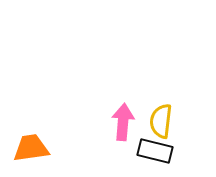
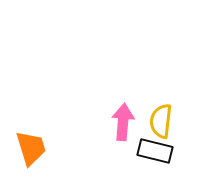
orange trapezoid: rotated 81 degrees clockwise
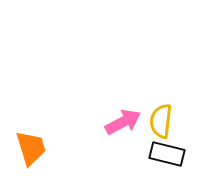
pink arrow: rotated 57 degrees clockwise
black rectangle: moved 12 px right, 3 px down
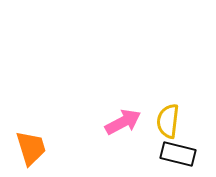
yellow semicircle: moved 7 px right
black rectangle: moved 11 px right
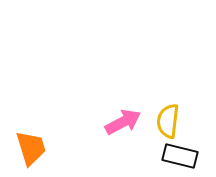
black rectangle: moved 2 px right, 2 px down
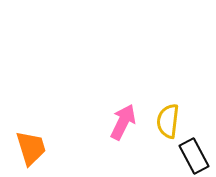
pink arrow: rotated 36 degrees counterclockwise
black rectangle: moved 14 px right; rotated 48 degrees clockwise
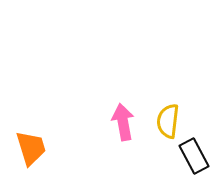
pink arrow: rotated 36 degrees counterclockwise
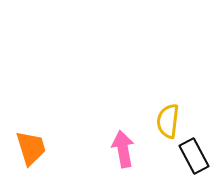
pink arrow: moved 27 px down
